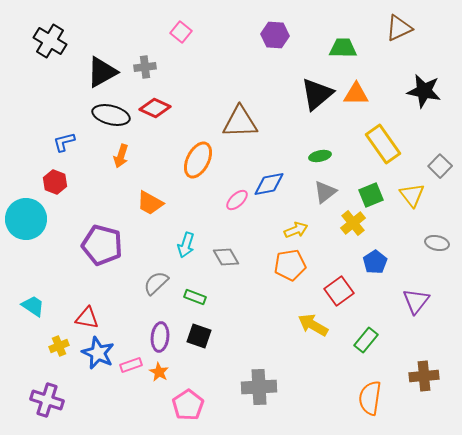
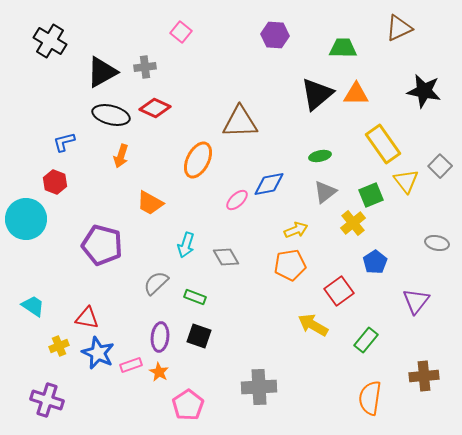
yellow triangle at (412, 195): moved 6 px left, 14 px up
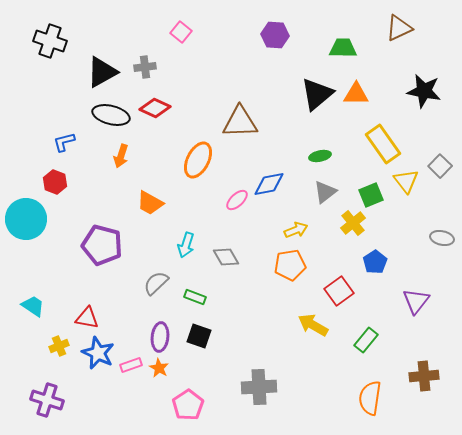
black cross at (50, 41): rotated 12 degrees counterclockwise
gray ellipse at (437, 243): moved 5 px right, 5 px up
orange star at (159, 372): moved 4 px up
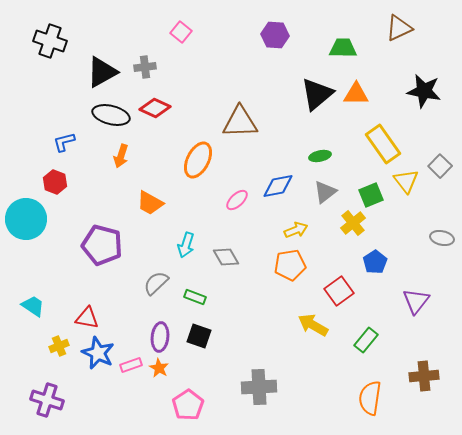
blue diamond at (269, 184): moved 9 px right, 2 px down
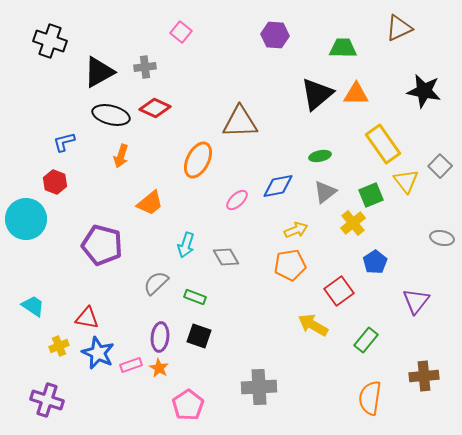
black triangle at (102, 72): moved 3 px left
orange trapezoid at (150, 203): rotated 68 degrees counterclockwise
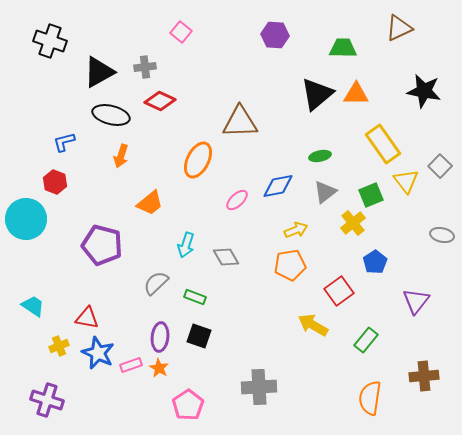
red diamond at (155, 108): moved 5 px right, 7 px up
gray ellipse at (442, 238): moved 3 px up
